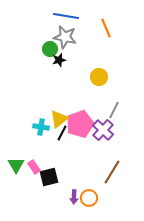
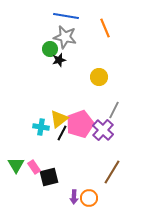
orange line: moved 1 px left
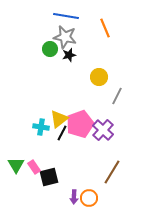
black star: moved 10 px right, 5 px up
gray line: moved 3 px right, 14 px up
